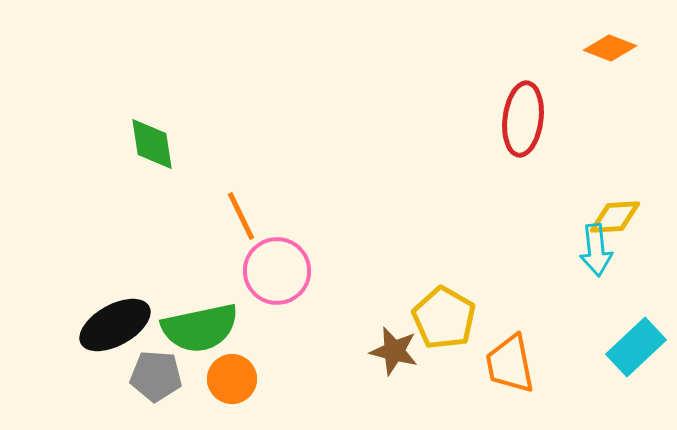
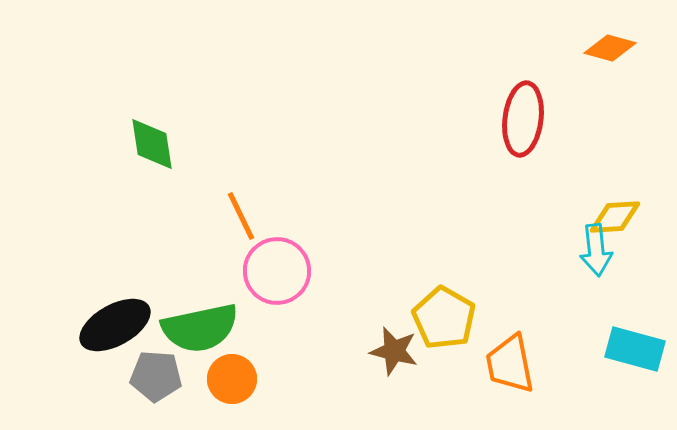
orange diamond: rotated 6 degrees counterclockwise
cyan rectangle: moved 1 px left, 2 px down; rotated 58 degrees clockwise
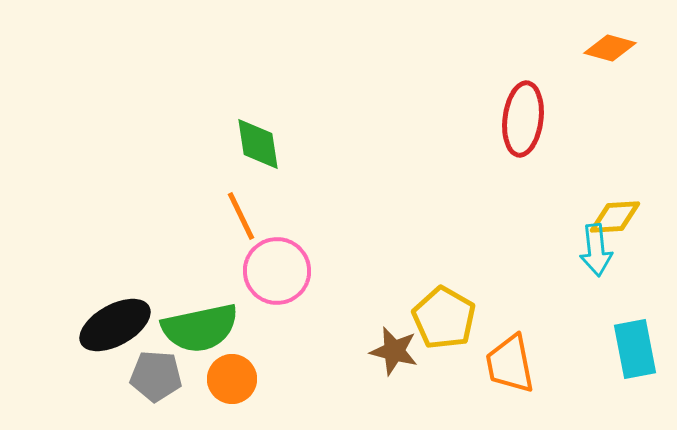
green diamond: moved 106 px right
cyan rectangle: rotated 64 degrees clockwise
